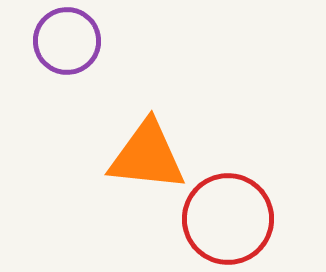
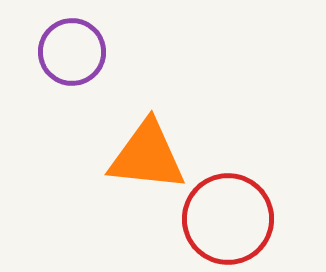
purple circle: moved 5 px right, 11 px down
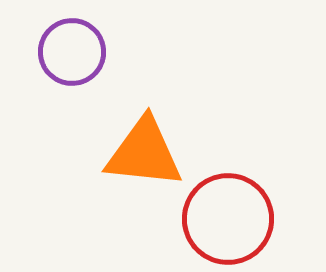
orange triangle: moved 3 px left, 3 px up
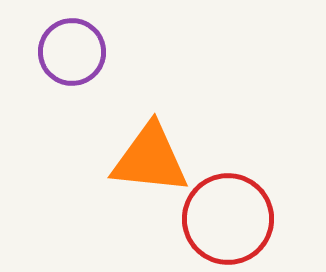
orange triangle: moved 6 px right, 6 px down
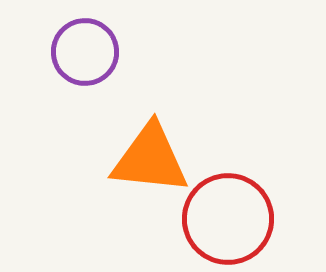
purple circle: moved 13 px right
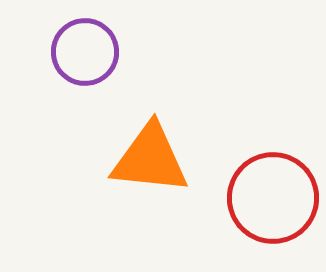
red circle: moved 45 px right, 21 px up
